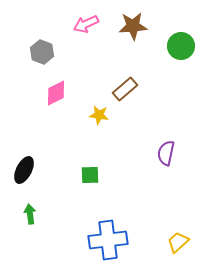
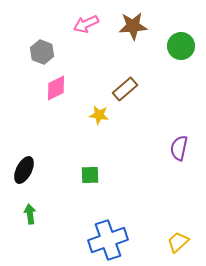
pink diamond: moved 5 px up
purple semicircle: moved 13 px right, 5 px up
blue cross: rotated 12 degrees counterclockwise
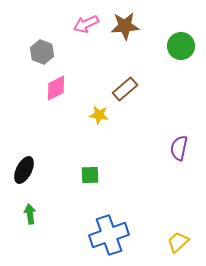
brown star: moved 8 px left
blue cross: moved 1 px right, 5 px up
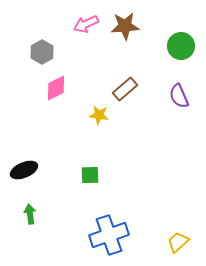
gray hexagon: rotated 10 degrees clockwise
purple semicircle: moved 52 px up; rotated 35 degrees counterclockwise
black ellipse: rotated 40 degrees clockwise
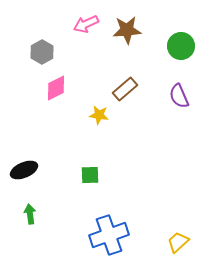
brown star: moved 2 px right, 4 px down
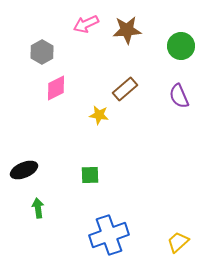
green arrow: moved 8 px right, 6 px up
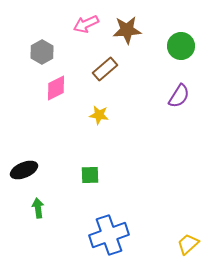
brown rectangle: moved 20 px left, 20 px up
purple semicircle: rotated 125 degrees counterclockwise
yellow trapezoid: moved 10 px right, 2 px down
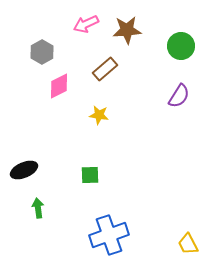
pink diamond: moved 3 px right, 2 px up
yellow trapezoid: rotated 75 degrees counterclockwise
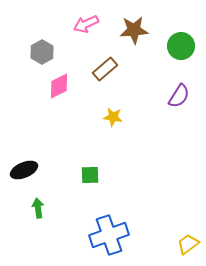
brown star: moved 7 px right
yellow star: moved 14 px right, 2 px down
yellow trapezoid: rotated 80 degrees clockwise
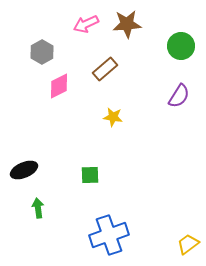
brown star: moved 7 px left, 6 px up
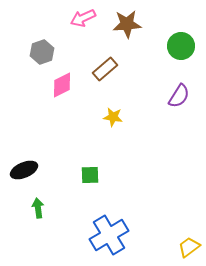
pink arrow: moved 3 px left, 6 px up
gray hexagon: rotated 10 degrees clockwise
pink diamond: moved 3 px right, 1 px up
blue cross: rotated 12 degrees counterclockwise
yellow trapezoid: moved 1 px right, 3 px down
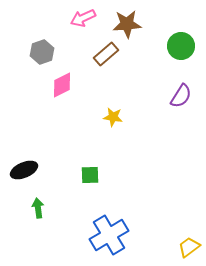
brown rectangle: moved 1 px right, 15 px up
purple semicircle: moved 2 px right
